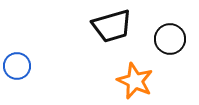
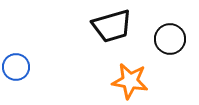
blue circle: moved 1 px left, 1 px down
orange star: moved 5 px left; rotated 15 degrees counterclockwise
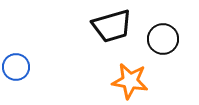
black circle: moved 7 px left
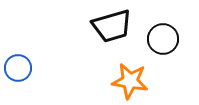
blue circle: moved 2 px right, 1 px down
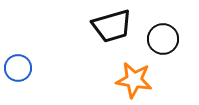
orange star: moved 4 px right, 1 px up
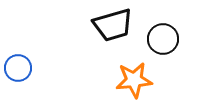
black trapezoid: moved 1 px right, 1 px up
orange star: rotated 15 degrees counterclockwise
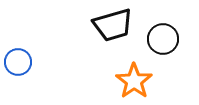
blue circle: moved 6 px up
orange star: moved 1 px down; rotated 30 degrees counterclockwise
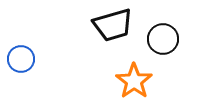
blue circle: moved 3 px right, 3 px up
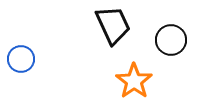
black trapezoid: rotated 99 degrees counterclockwise
black circle: moved 8 px right, 1 px down
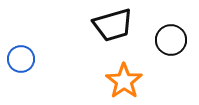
black trapezoid: rotated 99 degrees clockwise
orange star: moved 10 px left
